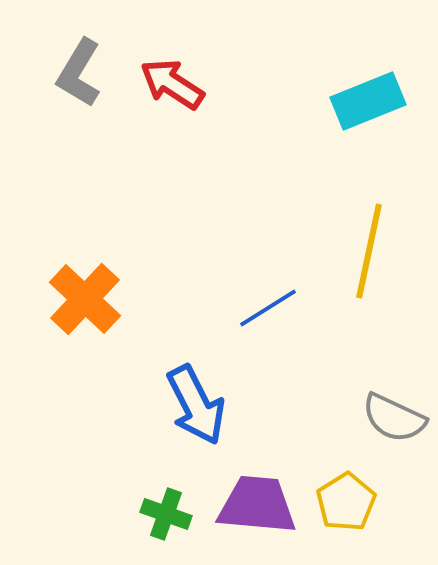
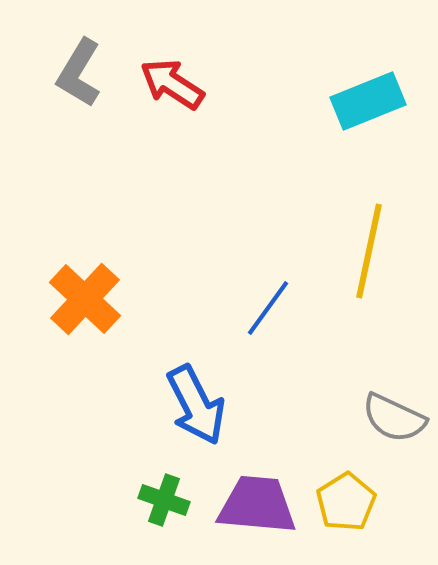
blue line: rotated 22 degrees counterclockwise
green cross: moved 2 px left, 14 px up
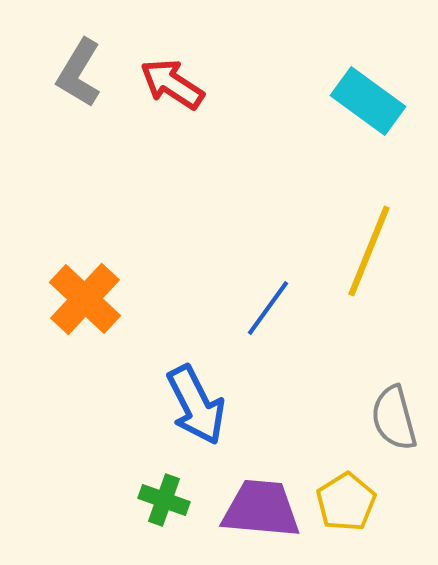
cyan rectangle: rotated 58 degrees clockwise
yellow line: rotated 10 degrees clockwise
gray semicircle: rotated 50 degrees clockwise
purple trapezoid: moved 4 px right, 4 px down
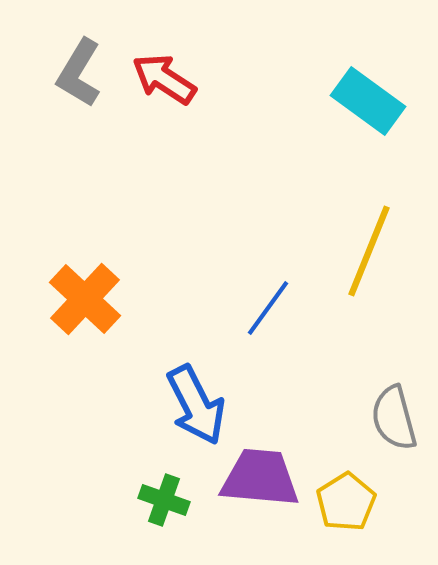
red arrow: moved 8 px left, 5 px up
purple trapezoid: moved 1 px left, 31 px up
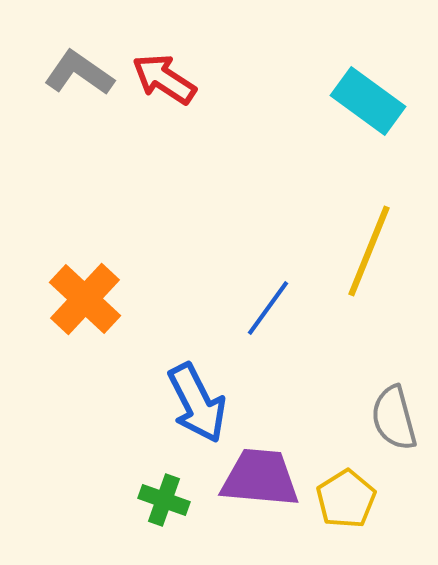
gray L-shape: rotated 94 degrees clockwise
blue arrow: moved 1 px right, 2 px up
yellow pentagon: moved 3 px up
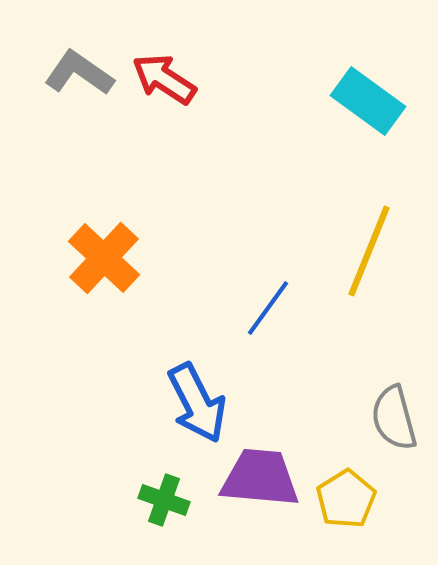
orange cross: moved 19 px right, 41 px up
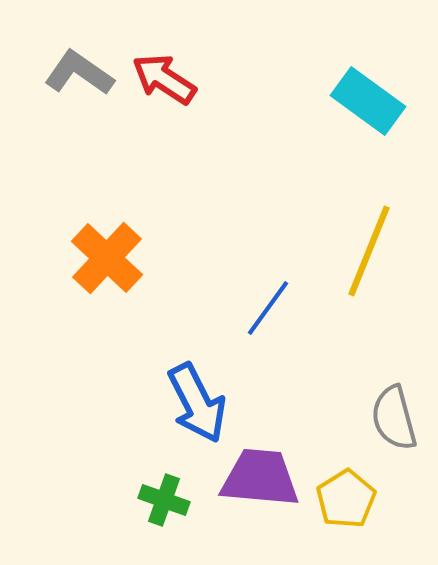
orange cross: moved 3 px right
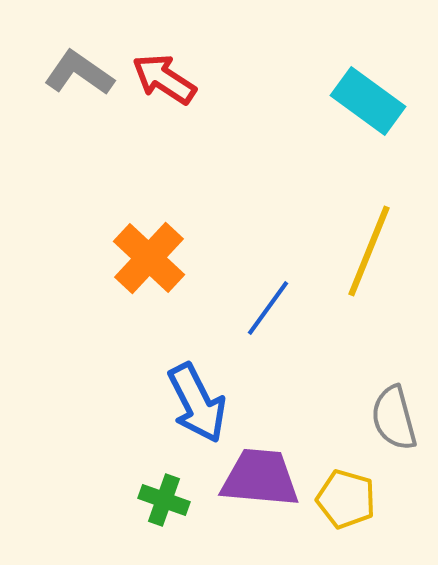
orange cross: moved 42 px right
yellow pentagon: rotated 24 degrees counterclockwise
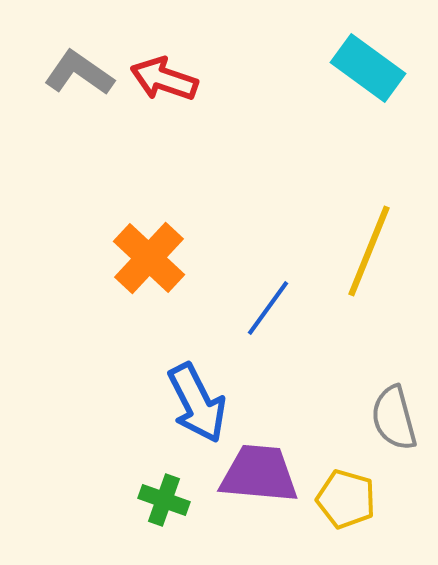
red arrow: rotated 14 degrees counterclockwise
cyan rectangle: moved 33 px up
purple trapezoid: moved 1 px left, 4 px up
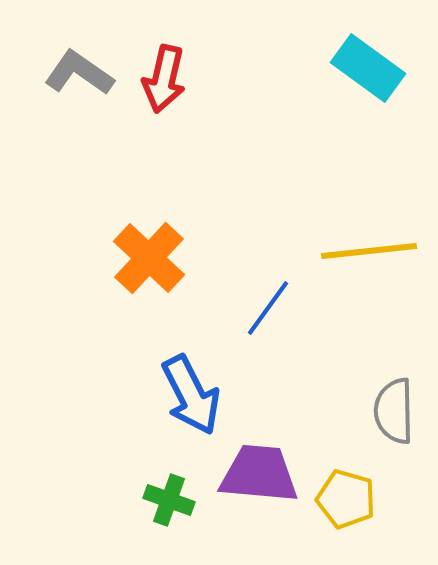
red arrow: rotated 96 degrees counterclockwise
yellow line: rotated 62 degrees clockwise
blue arrow: moved 6 px left, 8 px up
gray semicircle: moved 7 px up; rotated 14 degrees clockwise
green cross: moved 5 px right
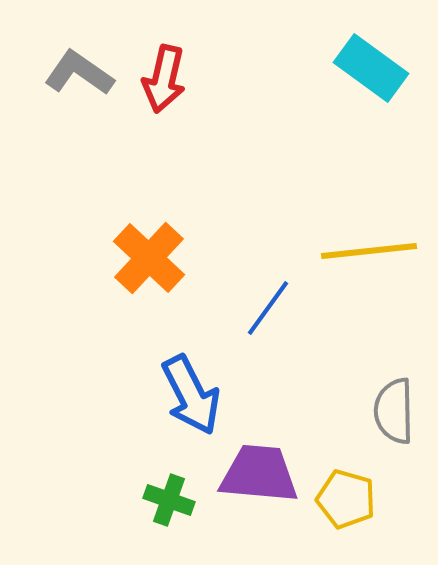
cyan rectangle: moved 3 px right
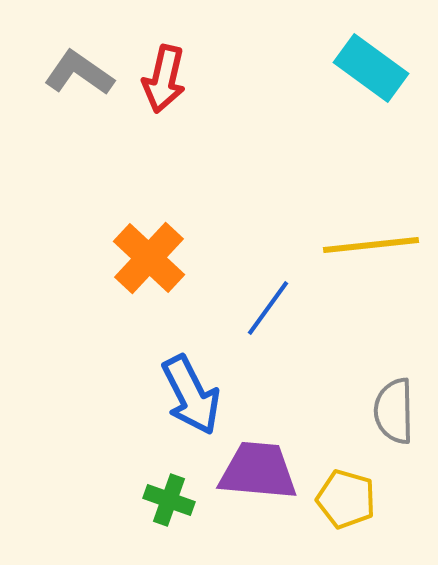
yellow line: moved 2 px right, 6 px up
purple trapezoid: moved 1 px left, 3 px up
